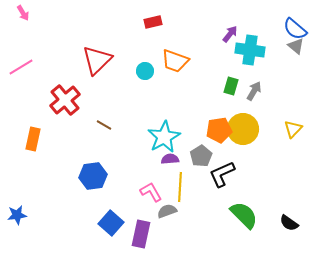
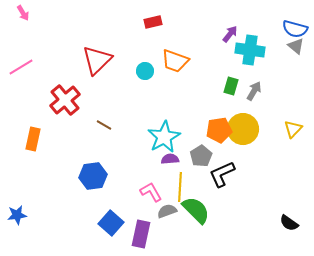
blue semicircle: rotated 25 degrees counterclockwise
green semicircle: moved 48 px left, 5 px up
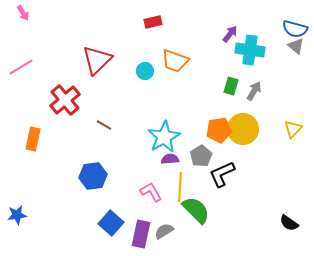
gray semicircle: moved 3 px left, 20 px down; rotated 12 degrees counterclockwise
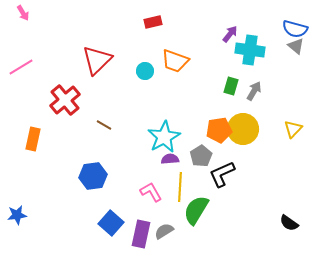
green semicircle: rotated 104 degrees counterclockwise
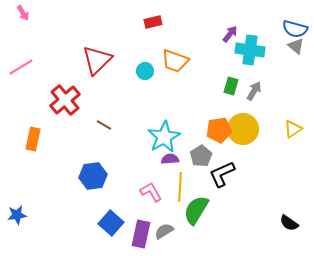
yellow triangle: rotated 12 degrees clockwise
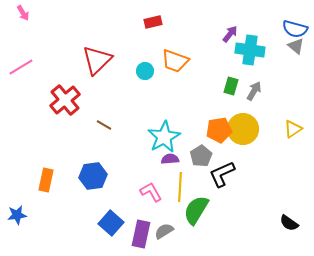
orange rectangle: moved 13 px right, 41 px down
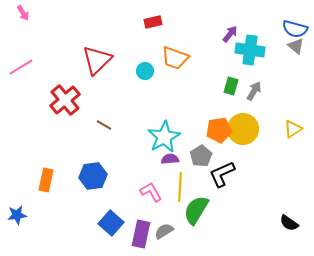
orange trapezoid: moved 3 px up
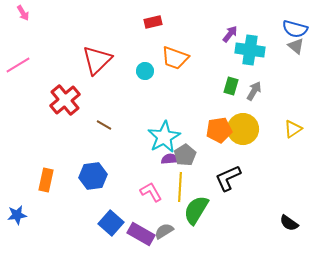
pink line: moved 3 px left, 2 px up
gray pentagon: moved 16 px left, 1 px up
black L-shape: moved 6 px right, 4 px down
purple rectangle: rotated 72 degrees counterclockwise
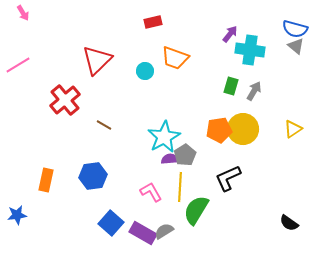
purple rectangle: moved 2 px right, 1 px up
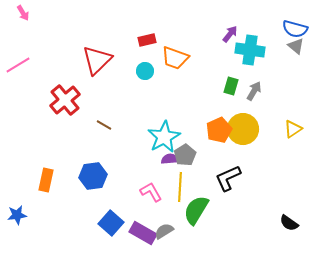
red rectangle: moved 6 px left, 18 px down
orange pentagon: rotated 15 degrees counterclockwise
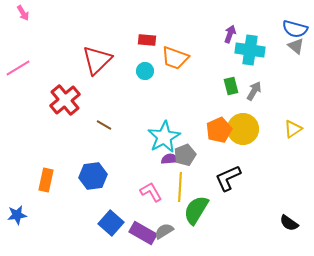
purple arrow: rotated 18 degrees counterclockwise
red rectangle: rotated 18 degrees clockwise
pink line: moved 3 px down
green rectangle: rotated 30 degrees counterclockwise
gray pentagon: rotated 10 degrees clockwise
